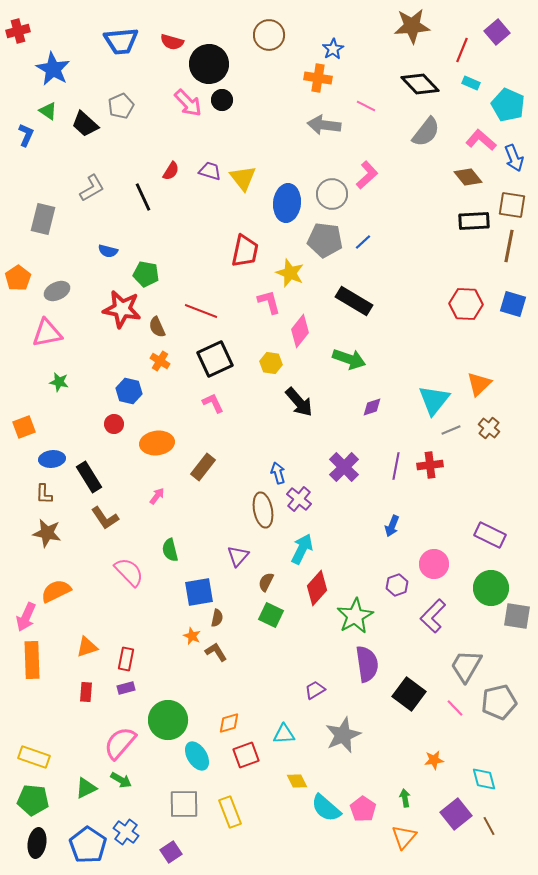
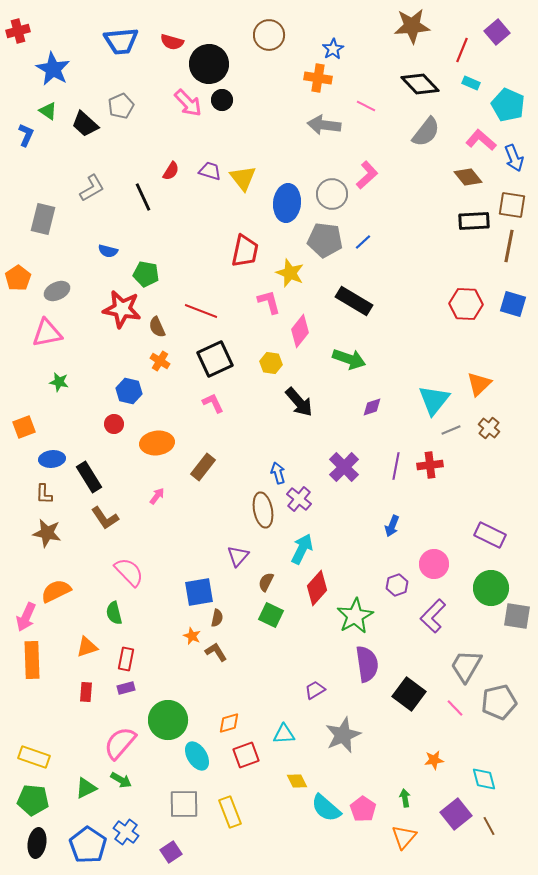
green semicircle at (170, 550): moved 56 px left, 63 px down
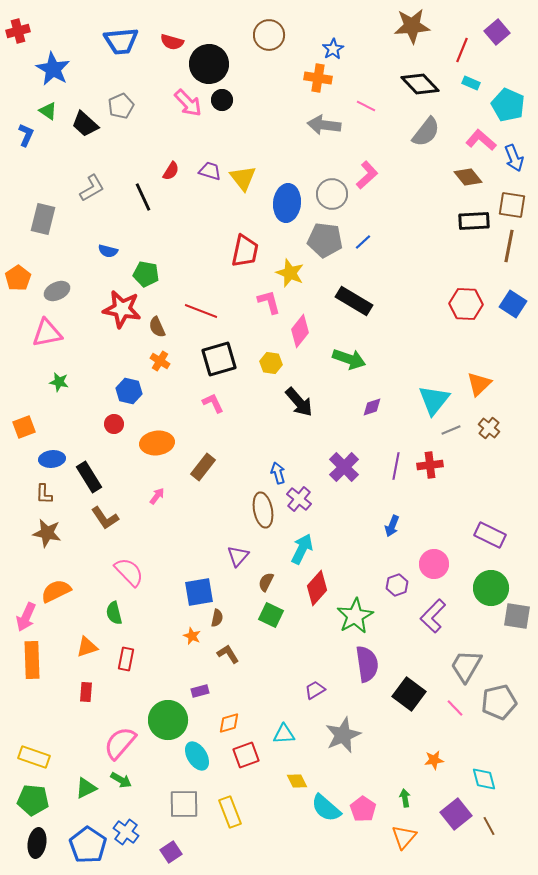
blue square at (513, 304): rotated 16 degrees clockwise
black square at (215, 359): moved 4 px right; rotated 9 degrees clockwise
brown L-shape at (216, 652): moved 12 px right, 2 px down
purple rectangle at (126, 688): moved 74 px right, 3 px down
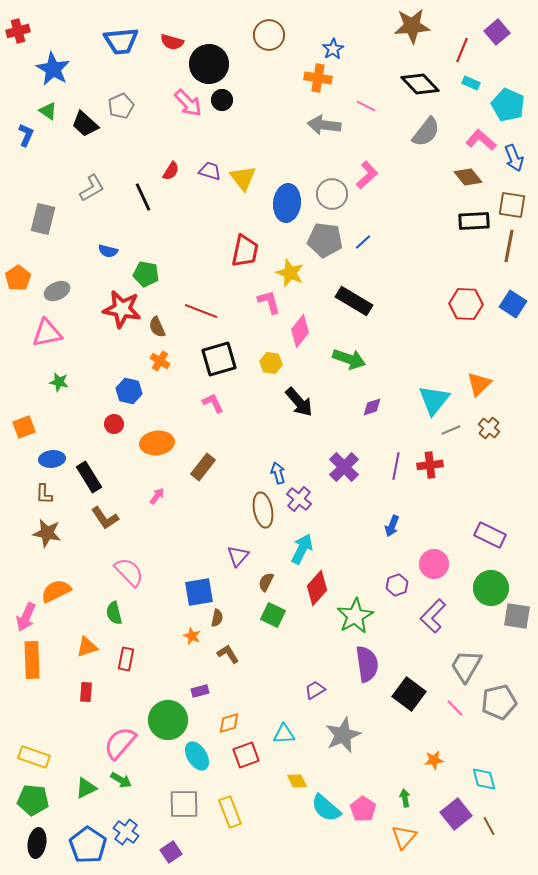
green square at (271, 615): moved 2 px right
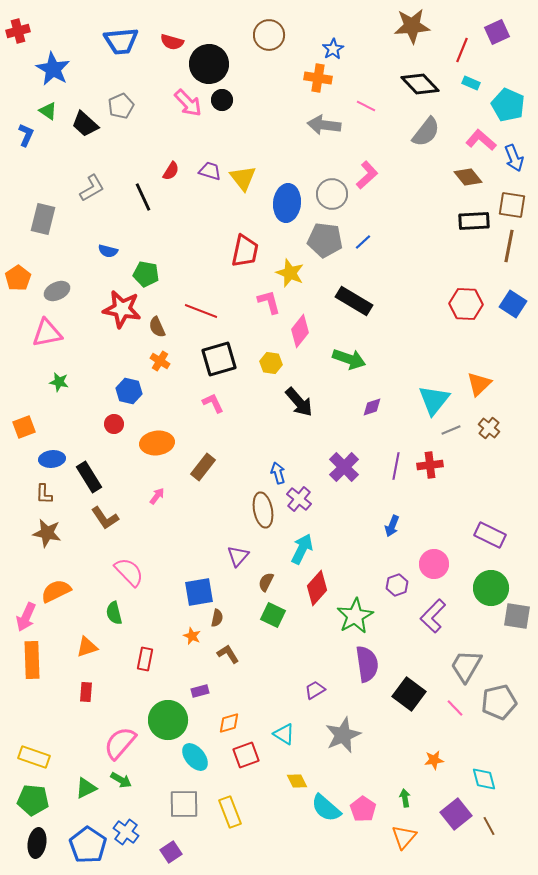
purple square at (497, 32): rotated 15 degrees clockwise
red rectangle at (126, 659): moved 19 px right
cyan triangle at (284, 734): rotated 35 degrees clockwise
cyan ellipse at (197, 756): moved 2 px left, 1 px down; rotated 8 degrees counterclockwise
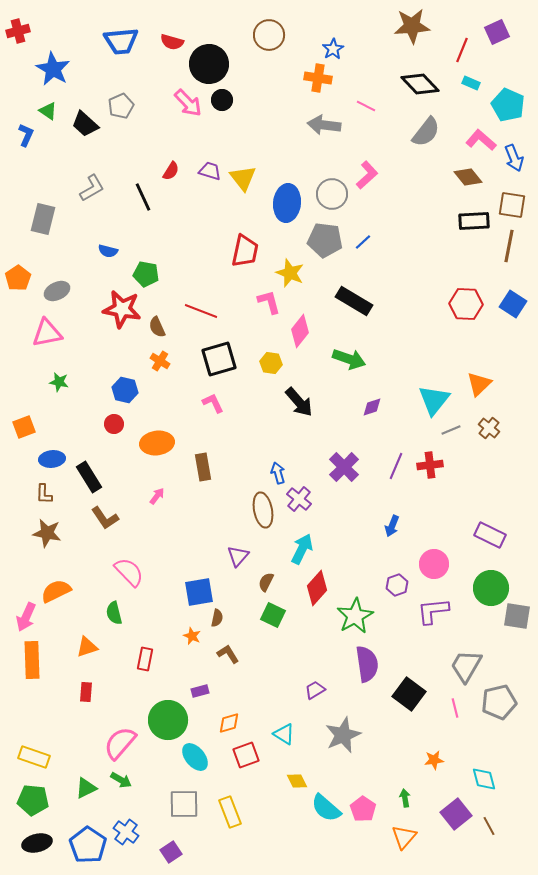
blue hexagon at (129, 391): moved 4 px left, 1 px up
purple line at (396, 466): rotated 12 degrees clockwise
brown rectangle at (203, 467): rotated 48 degrees counterclockwise
purple L-shape at (433, 616): moved 5 px up; rotated 40 degrees clockwise
pink line at (455, 708): rotated 30 degrees clockwise
black ellipse at (37, 843): rotated 68 degrees clockwise
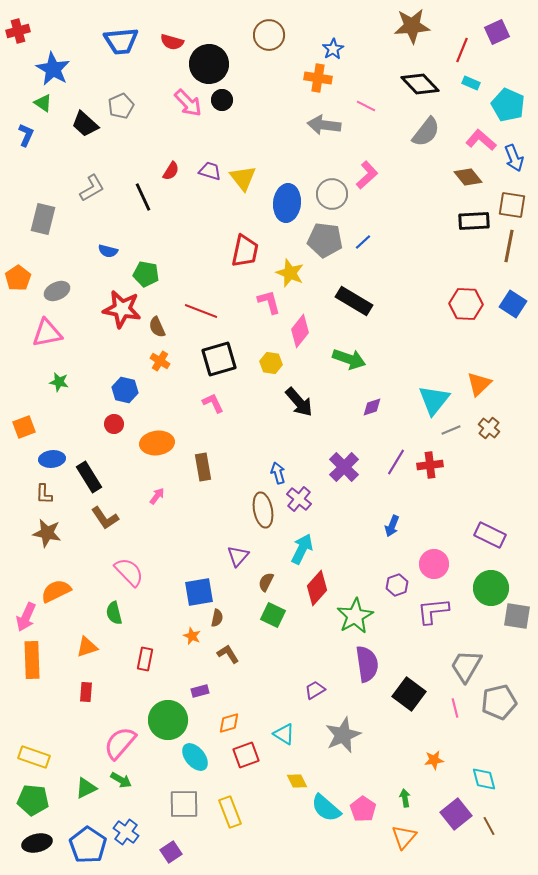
green triangle at (48, 111): moved 5 px left, 8 px up
purple line at (396, 466): moved 4 px up; rotated 8 degrees clockwise
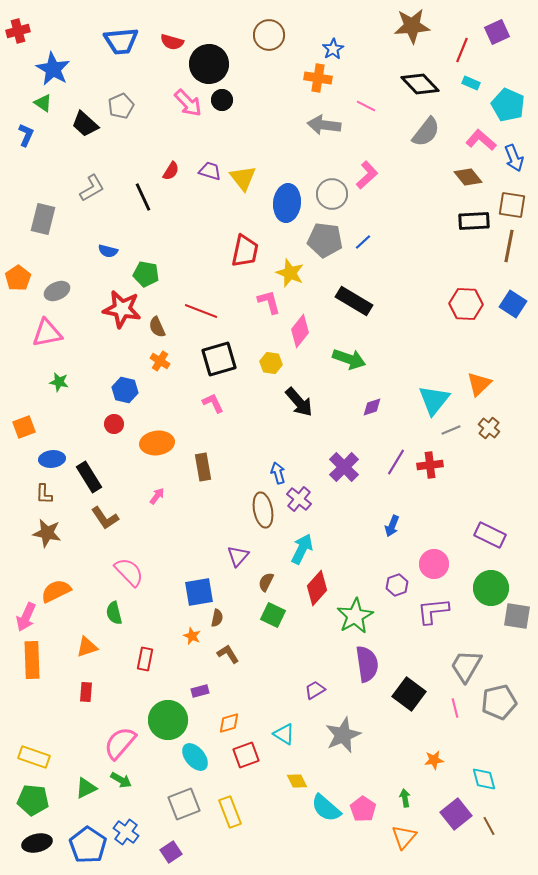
gray square at (184, 804): rotated 20 degrees counterclockwise
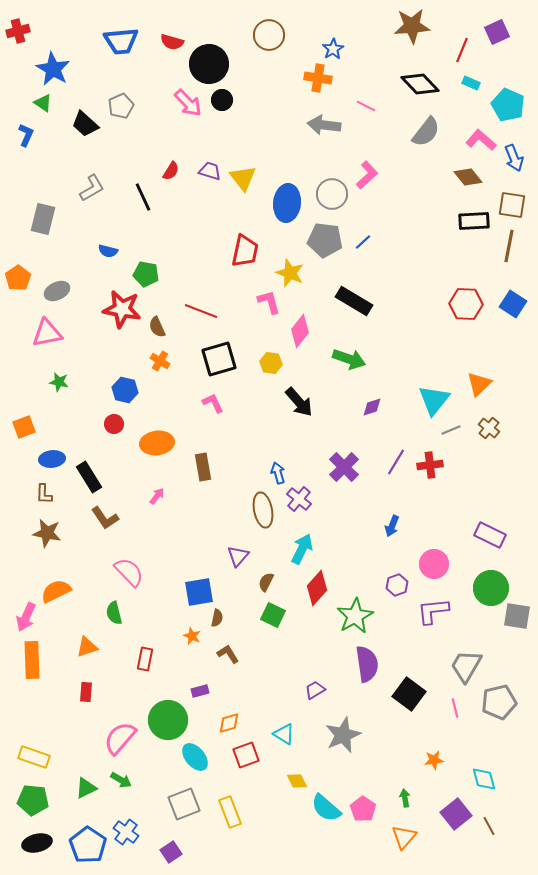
pink semicircle at (120, 743): moved 5 px up
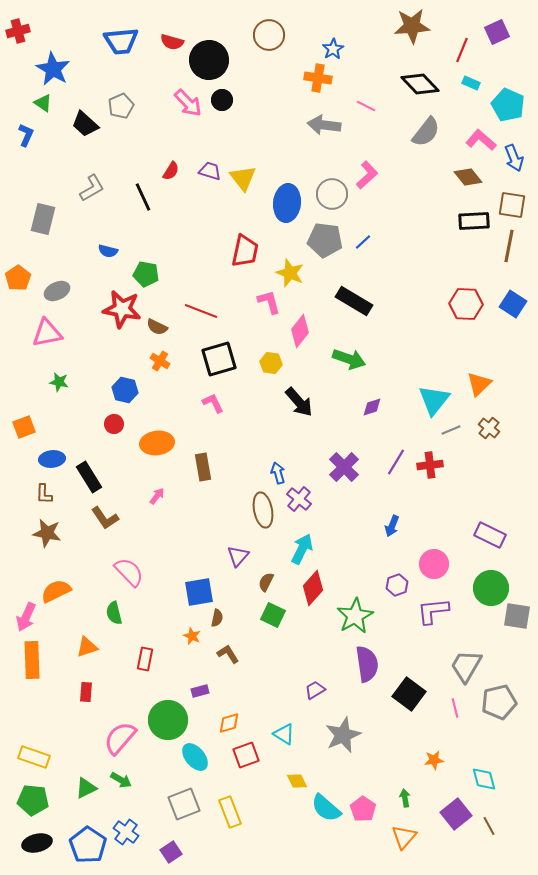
black circle at (209, 64): moved 4 px up
brown semicircle at (157, 327): rotated 40 degrees counterclockwise
red diamond at (317, 588): moved 4 px left
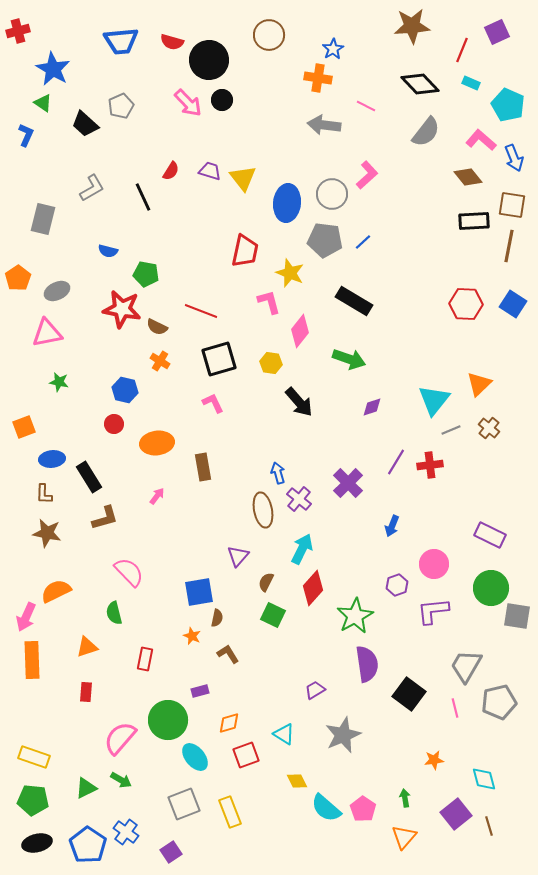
purple cross at (344, 467): moved 4 px right, 16 px down
brown L-shape at (105, 518): rotated 72 degrees counterclockwise
brown line at (489, 826): rotated 12 degrees clockwise
